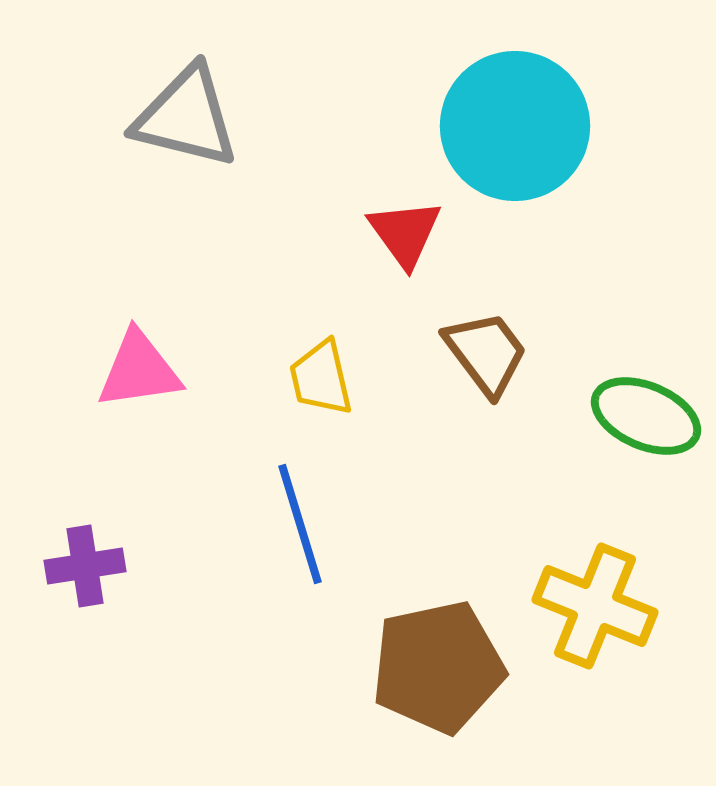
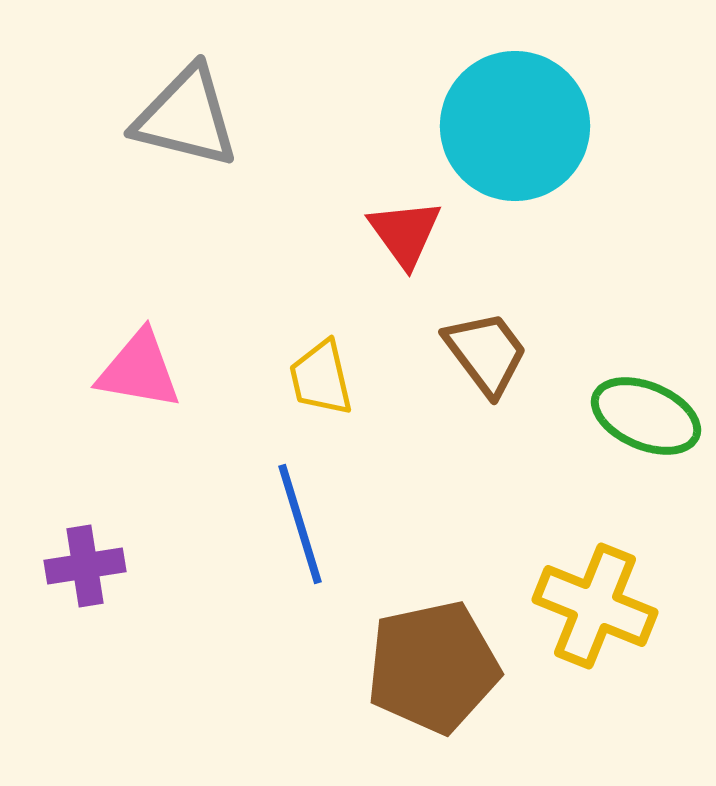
pink triangle: rotated 18 degrees clockwise
brown pentagon: moved 5 px left
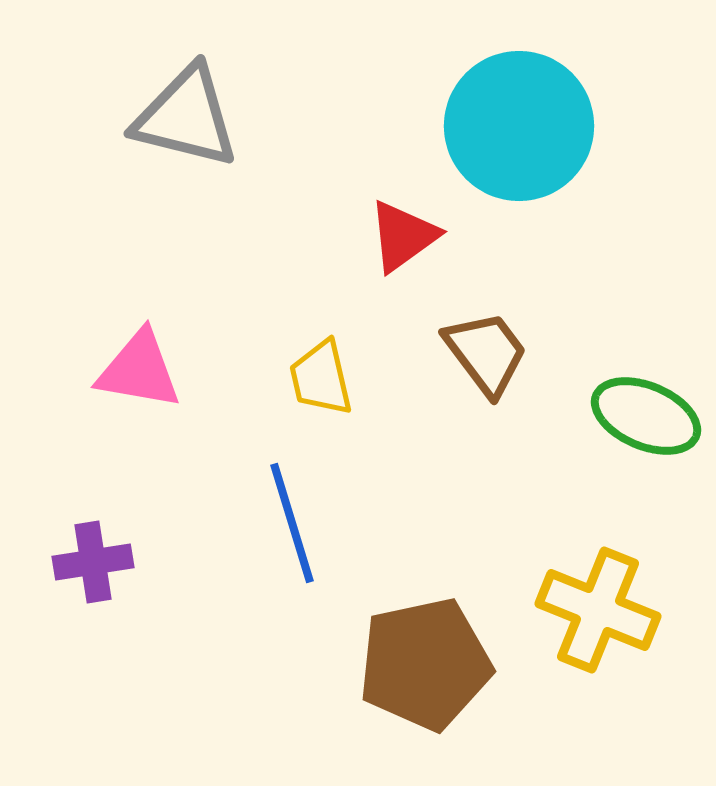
cyan circle: moved 4 px right
red triangle: moved 2 px left, 3 px down; rotated 30 degrees clockwise
blue line: moved 8 px left, 1 px up
purple cross: moved 8 px right, 4 px up
yellow cross: moved 3 px right, 4 px down
brown pentagon: moved 8 px left, 3 px up
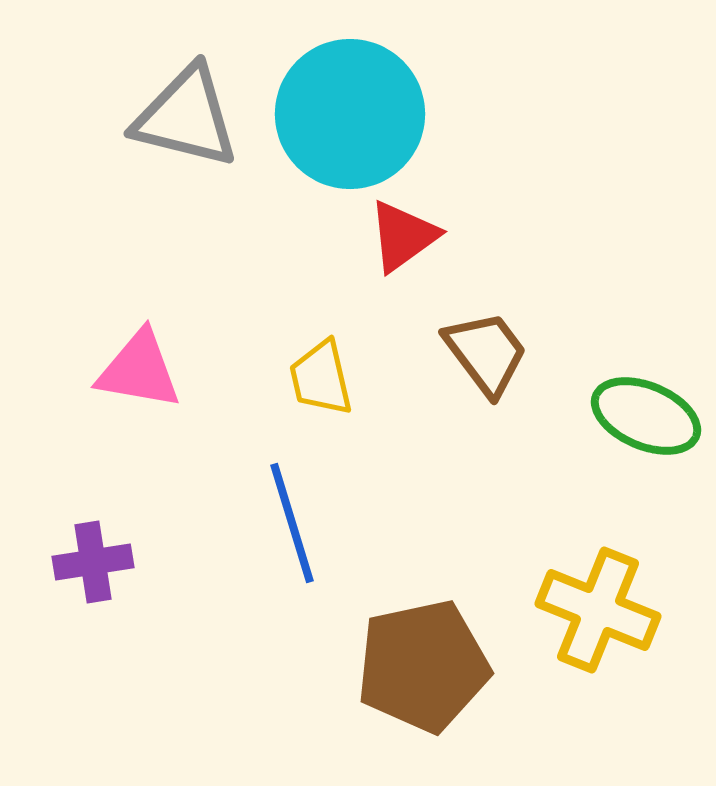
cyan circle: moved 169 px left, 12 px up
brown pentagon: moved 2 px left, 2 px down
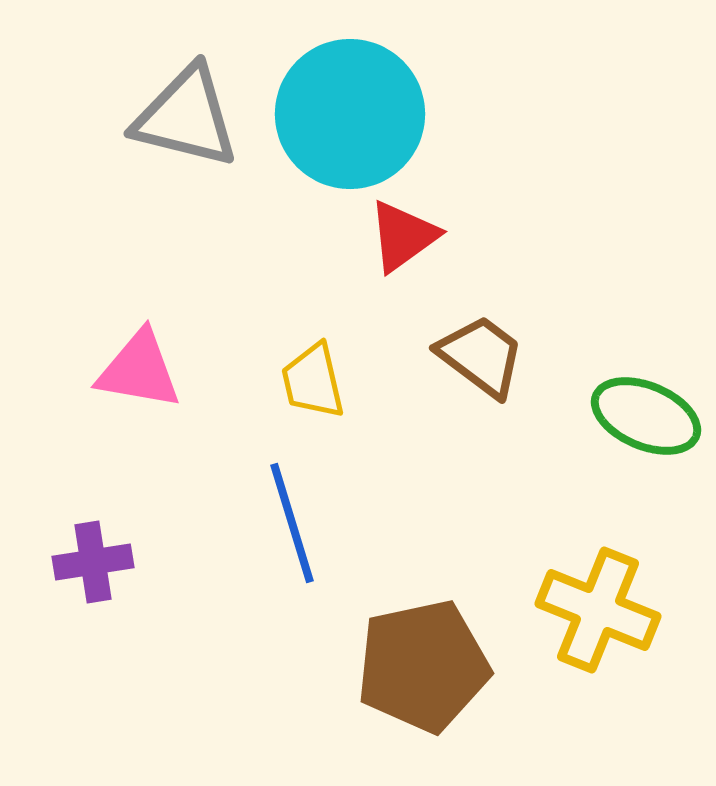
brown trapezoid: moved 5 px left, 3 px down; rotated 16 degrees counterclockwise
yellow trapezoid: moved 8 px left, 3 px down
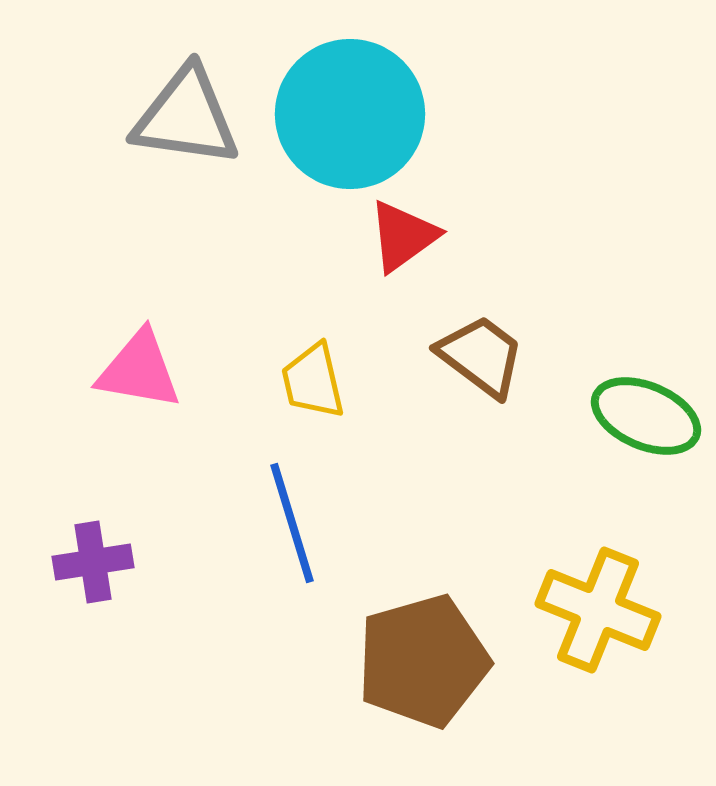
gray triangle: rotated 6 degrees counterclockwise
brown pentagon: moved 5 px up; rotated 4 degrees counterclockwise
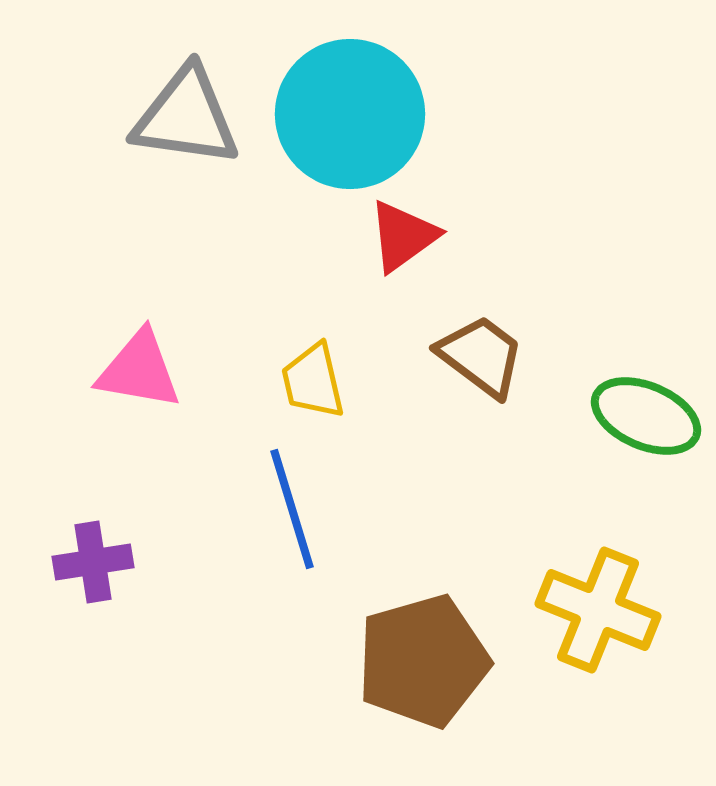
blue line: moved 14 px up
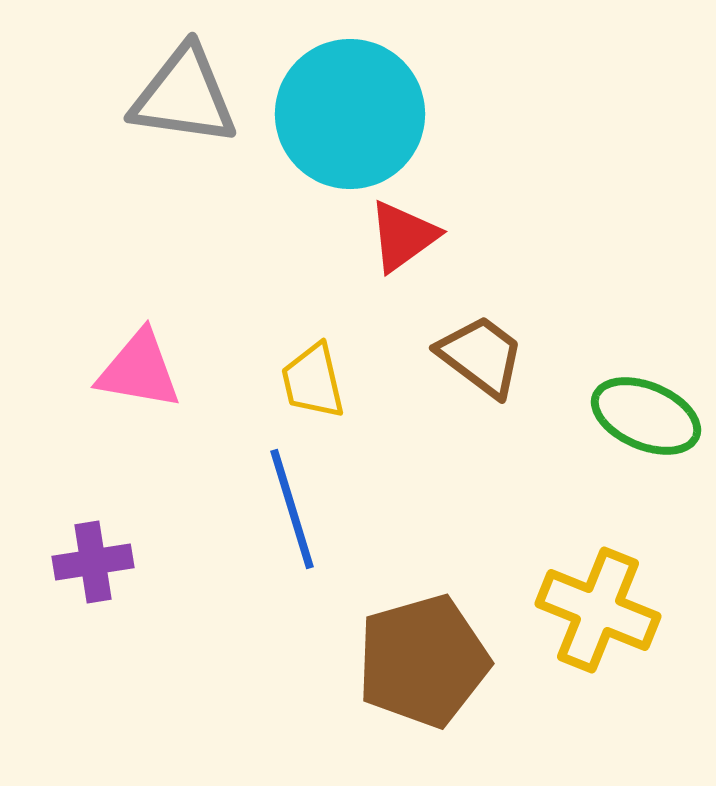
gray triangle: moved 2 px left, 21 px up
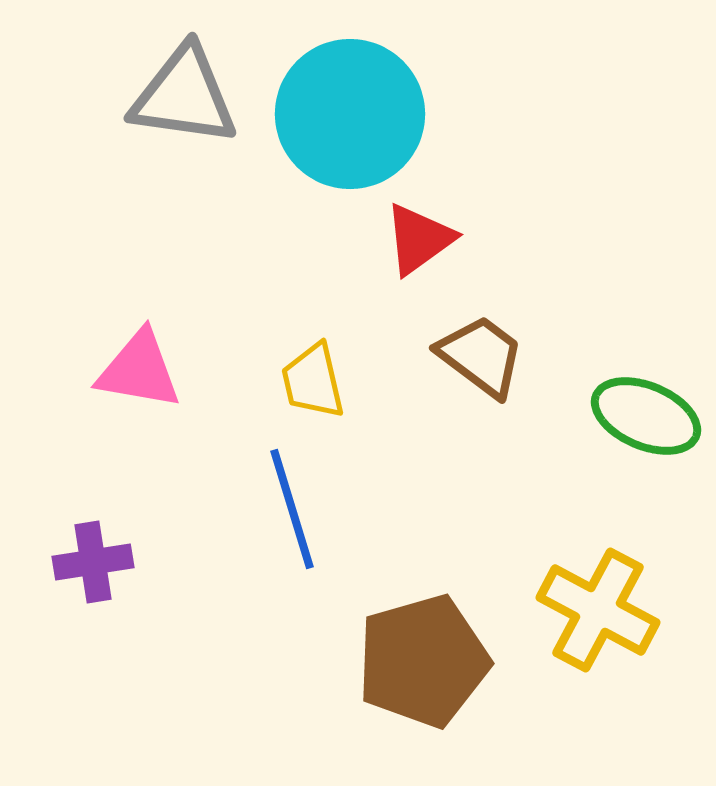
red triangle: moved 16 px right, 3 px down
yellow cross: rotated 6 degrees clockwise
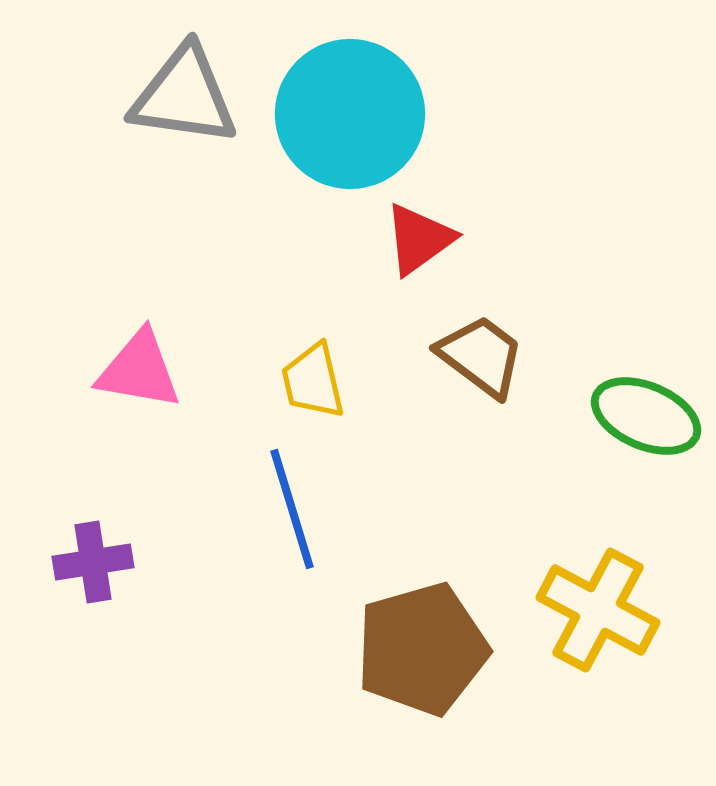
brown pentagon: moved 1 px left, 12 px up
